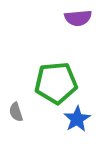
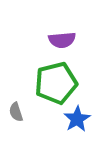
purple semicircle: moved 16 px left, 22 px down
green pentagon: rotated 9 degrees counterclockwise
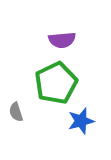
green pentagon: rotated 12 degrees counterclockwise
blue star: moved 4 px right, 2 px down; rotated 16 degrees clockwise
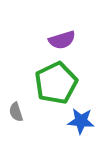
purple semicircle: rotated 12 degrees counterclockwise
blue star: rotated 20 degrees clockwise
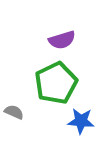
gray semicircle: moved 2 px left; rotated 132 degrees clockwise
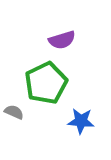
green pentagon: moved 10 px left
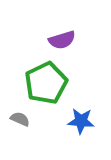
gray semicircle: moved 6 px right, 7 px down
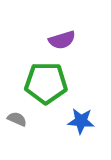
green pentagon: rotated 27 degrees clockwise
gray semicircle: moved 3 px left
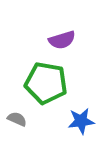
green pentagon: rotated 9 degrees clockwise
blue star: rotated 12 degrees counterclockwise
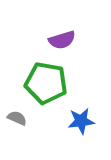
gray semicircle: moved 1 px up
